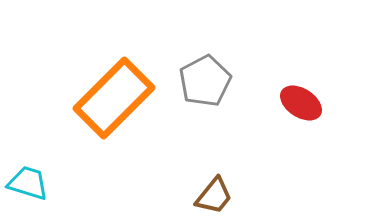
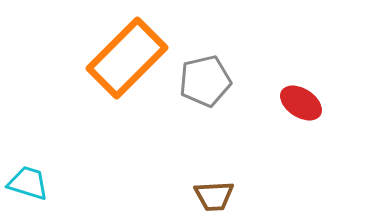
gray pentagon: rotated 15 degrees clockwise
orange rectangle: moved 13 px right, 40 px up
brown trapezoid: rotated 48 degrees clockwise
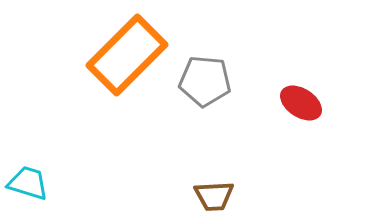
orange rectangle: moved 3 px up
gray pentagon: rotated 18 degrees clockwise
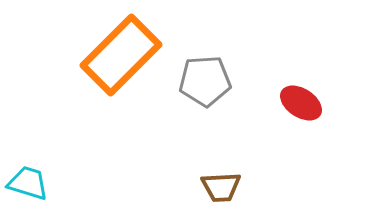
orange rectangle: moved 6 px left
gray pentagon: rotated 9 degrees counterclockwise
brown trapezoid: moved 7 px right, 9 px up
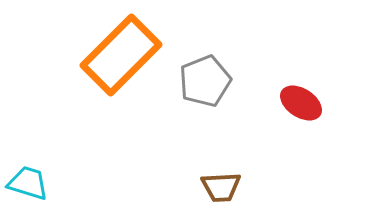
gray pentagon: rotated 18 degrees counterclockwise
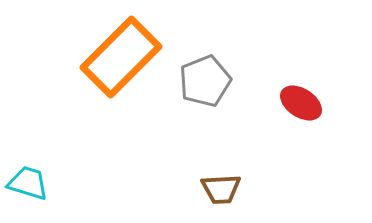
orange rectangle: moved 2 px down
brown trapezoid: moved 2 px down
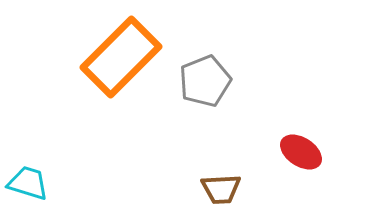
red ellipse: moved 49 px down
